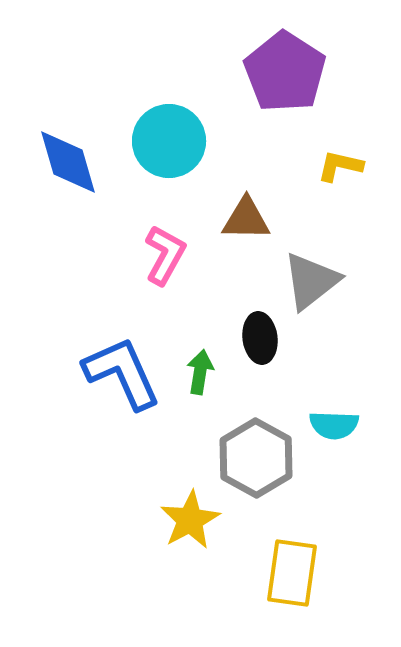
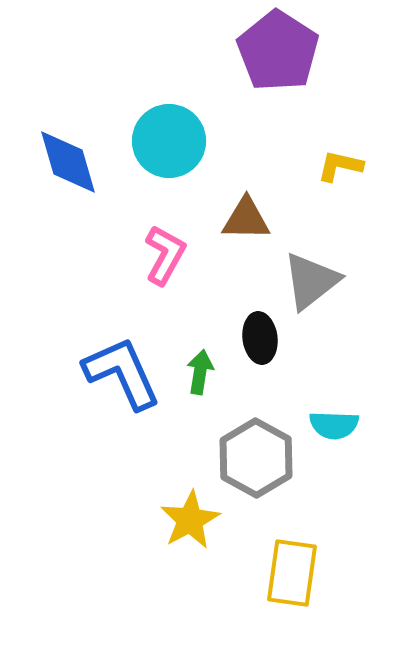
purple pentagon: moved 7 px left, 21 px up
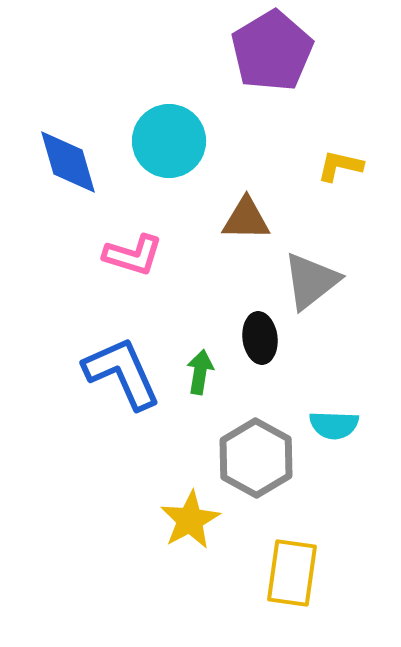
purple pentagon: moved 6 px left; rotated 8 degrees clockwise
pink L-shape: moved 32 px left; rotated 78 degrees clockwise
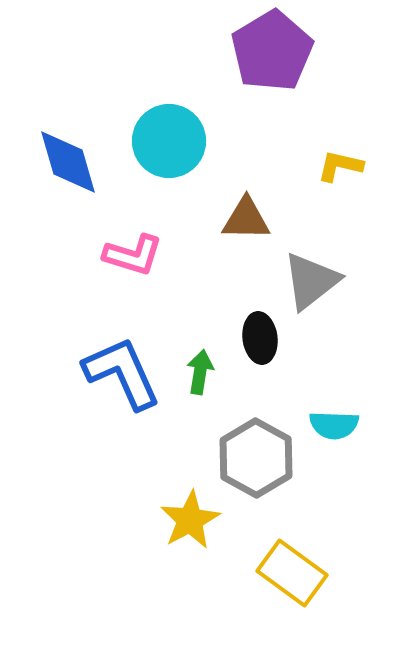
yellow rectangle: rotated 62 degrees counterclockwise
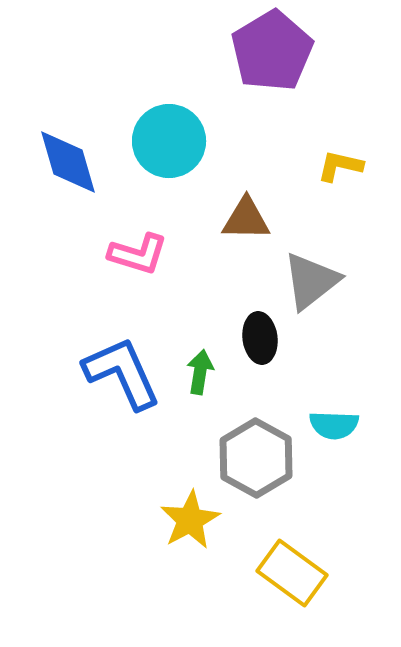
pink L-shape: moved 5 px right, 1 px up
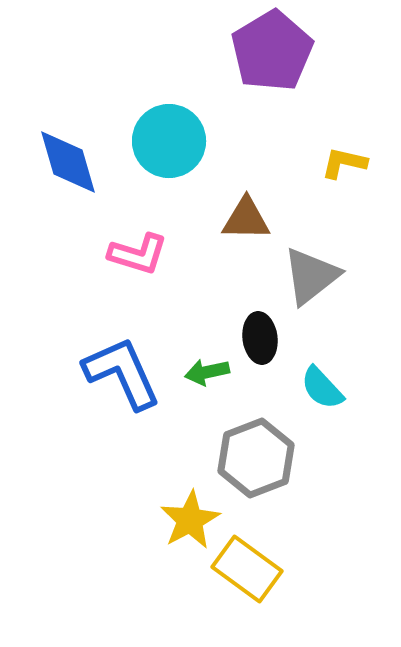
yellow L-shape: moved 4 px right, 3 px up
gray triangle: moved 5 px up
green arrow: moved 7 px right; rotated 111 degrees counterclockwise
cyan semicircle: moved 12 px left, 37 px up; rotated 45 degrees clockwise
gray hexagon: rotated 10 degrees clockwise
yellow rectangle: moved 45 px left, 4 px up
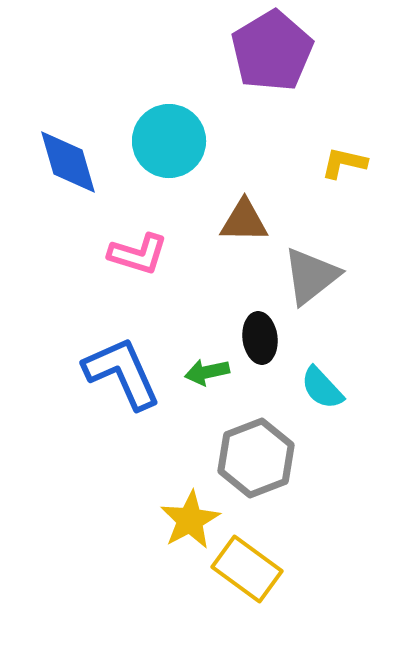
brown triangle: moved 2 px left, 2 px down
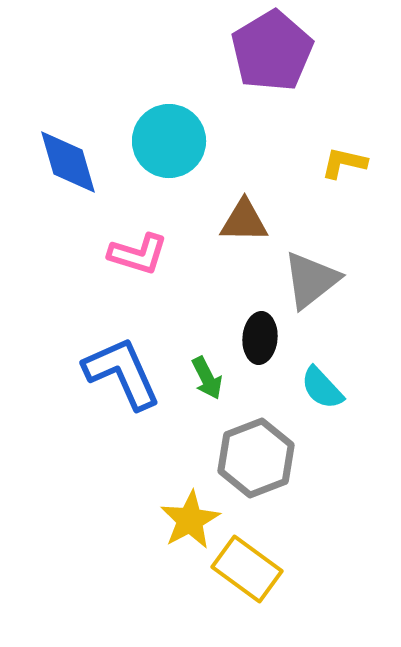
gray triangle: moved 4 px down
black ellipse: rotated 12 degrees clockwise
green arrow: moved 6 px down; rotated 105 degrees counterclockwise
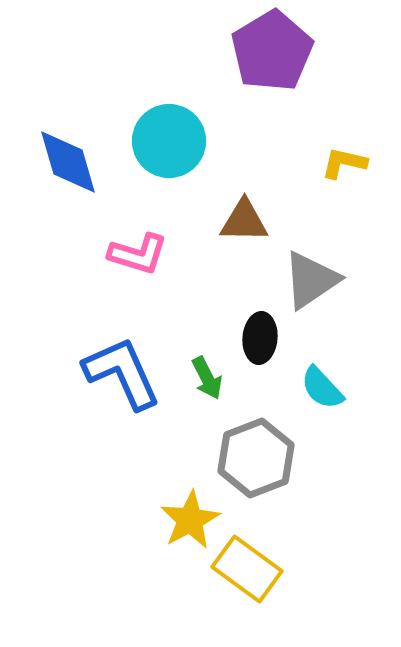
gray triangle: rotated 4 degrees clockwise
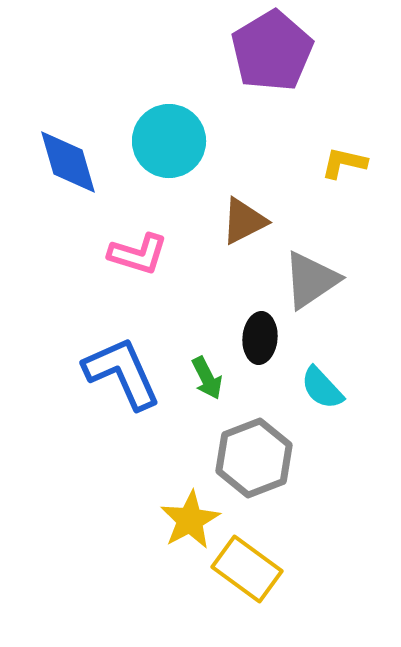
brown triangle: rotated 28 degrees counterclockwise
gray hexagon: moved 2 px left
